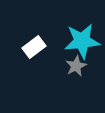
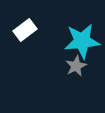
white rectangle: moved 9 px left, 17 px up
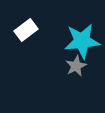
white rectangle: moved 1 px right
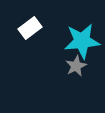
white rectangle: moved 4 px right, 2 px up
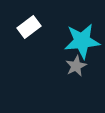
white rectangle: moved 1 px left, 1 px up
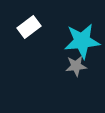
gray star: rotated 20 degrees clockwise
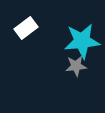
white rectangle: moved 3 px left, 1 px down
